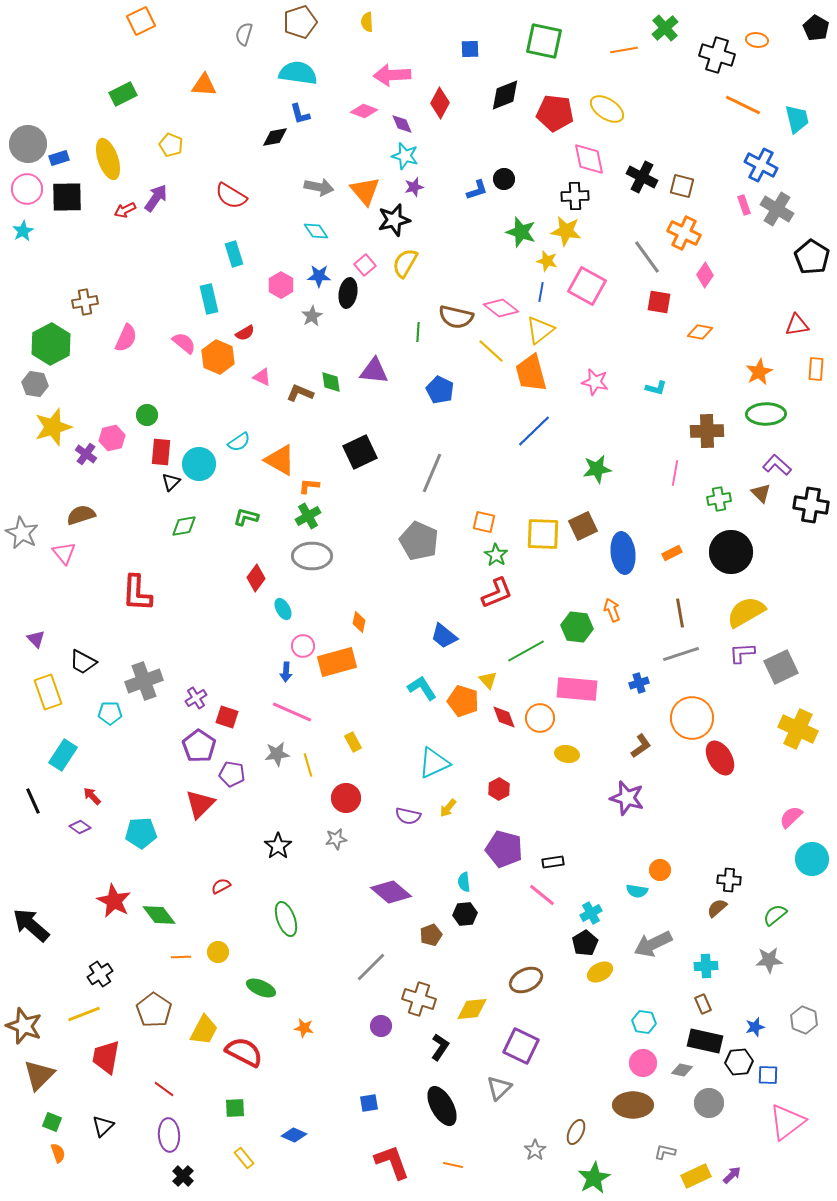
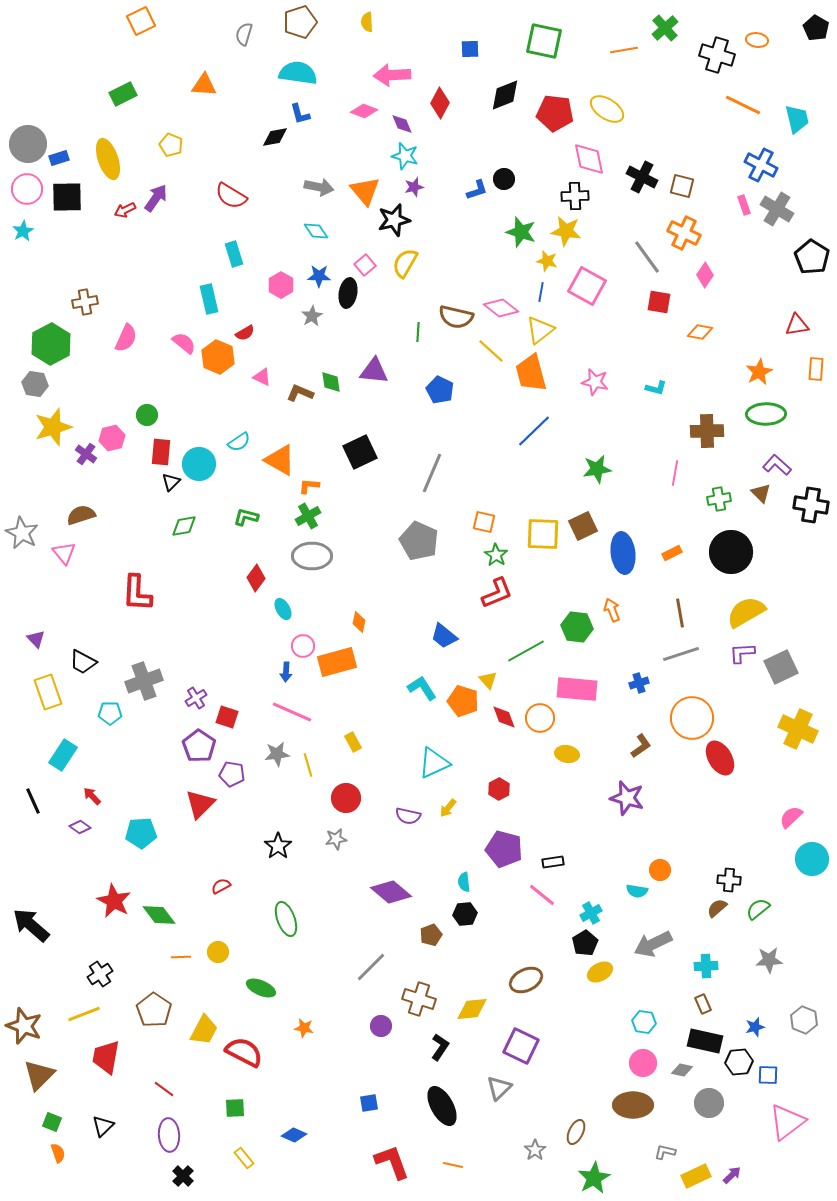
green semicircle at (775, 915): moved 17 px left, 6 px up
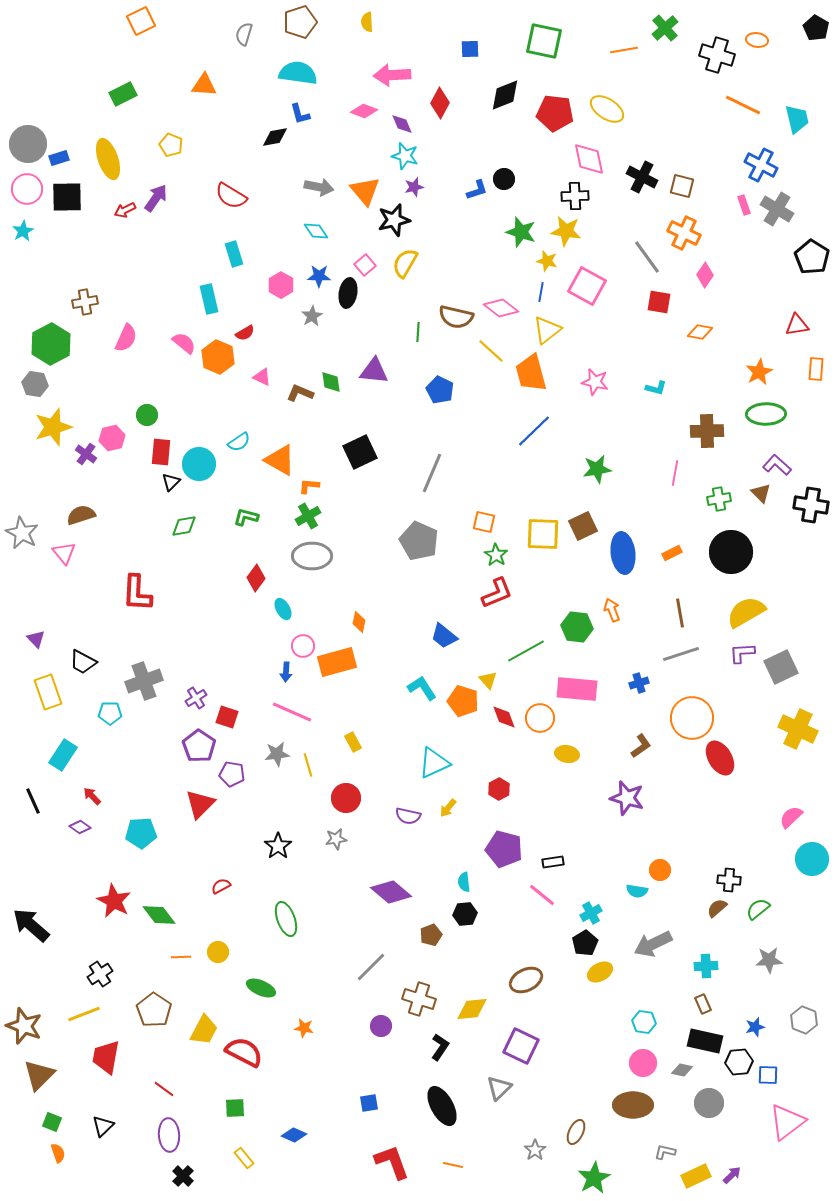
yellow triangle at (540, 330): moved 7 px right
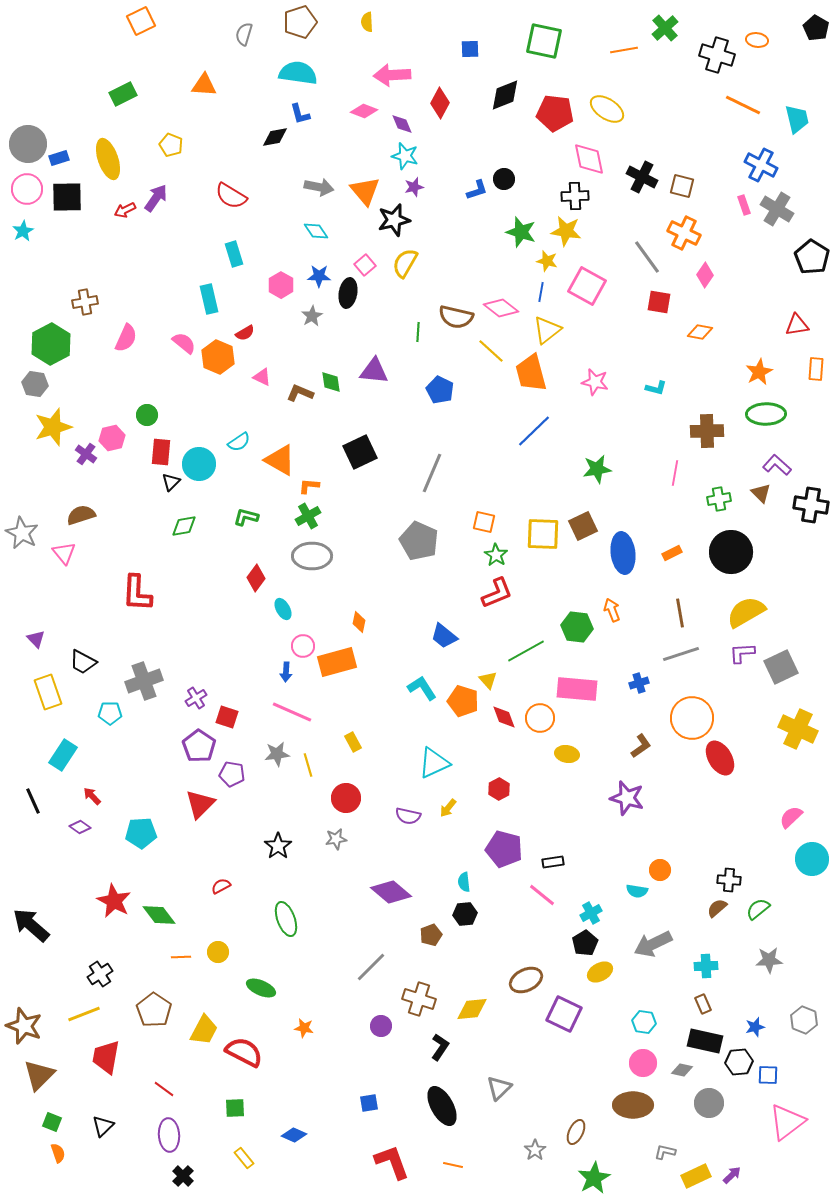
purple square at (521, 1046): moved 43 px right, 32 px up
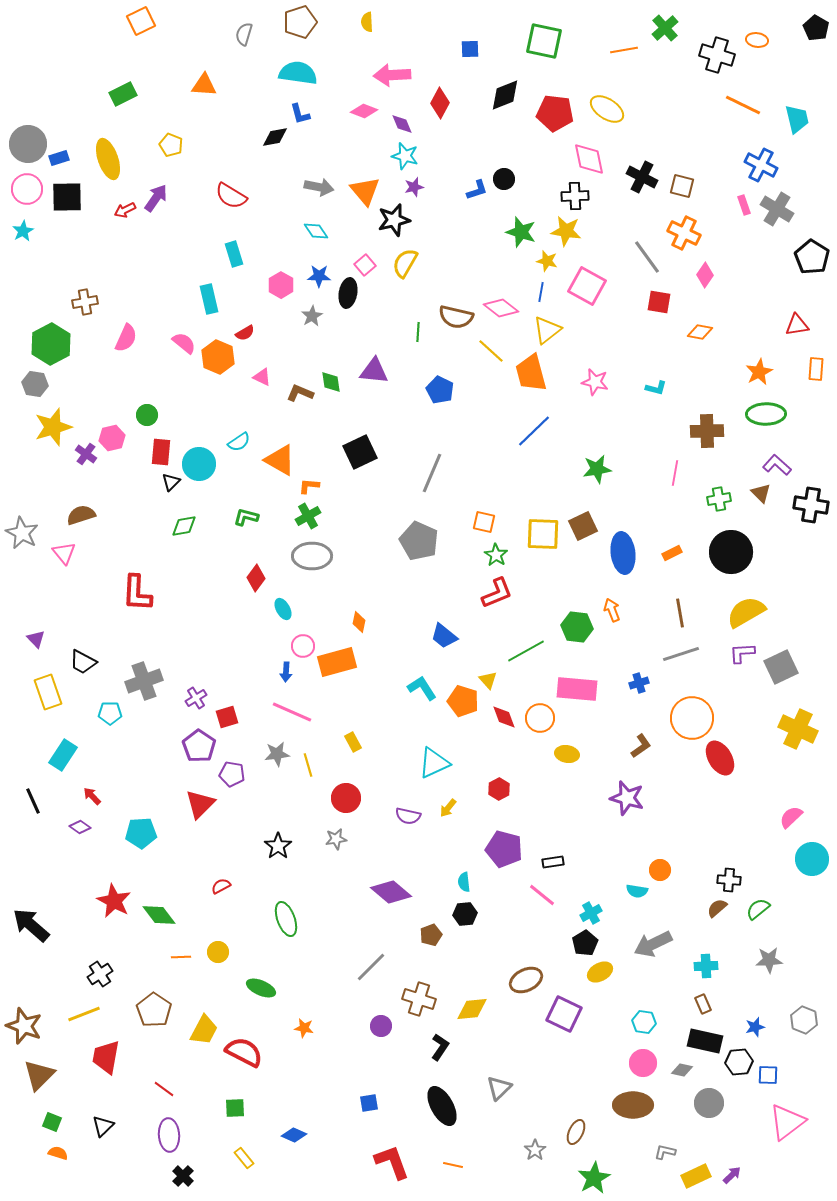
red square at (227, 717): rotated 35 degrees counterclockwise
orange semicircle at (58, 1153): rotated 54 degrees counterclockwise
